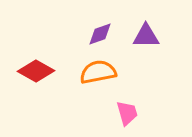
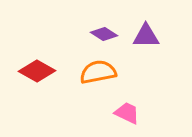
purple diamond: moved 4 px right; rotated 52 degrees clockwise
red diamond: moved 1 px right
pink trapezoid: rotated 48 degrees counterclockwise
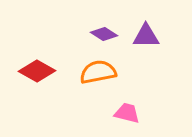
pink trapezoid: rotated 12 degrees counterclockwise
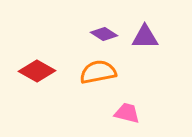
purple triangle: moved 1 px left, 1 px down
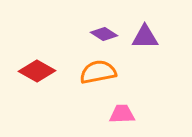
pink trapezoid: moved 5 px left, 1 px down; rotated 16 degrees counterclockwise
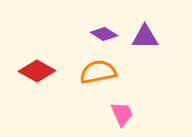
pink trapezoid: rotated 68 degrees clockwise
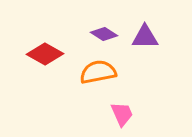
red diamond: moved 8 px right, 17 px up
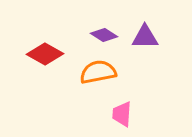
purple diamond: moved 1 px down
pink trapezoid: rotated 152 degrees counterclockwise
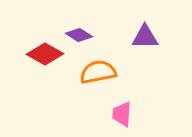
purple diamond: moved 25 px left
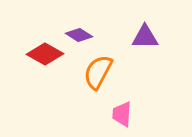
orange semicircle: rotated 51 degrees counterclockwise
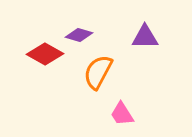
purple diamond: rotated 16 degrees counterclockwise
pink trapezoid: rotated 36 degrees counterclockwise
